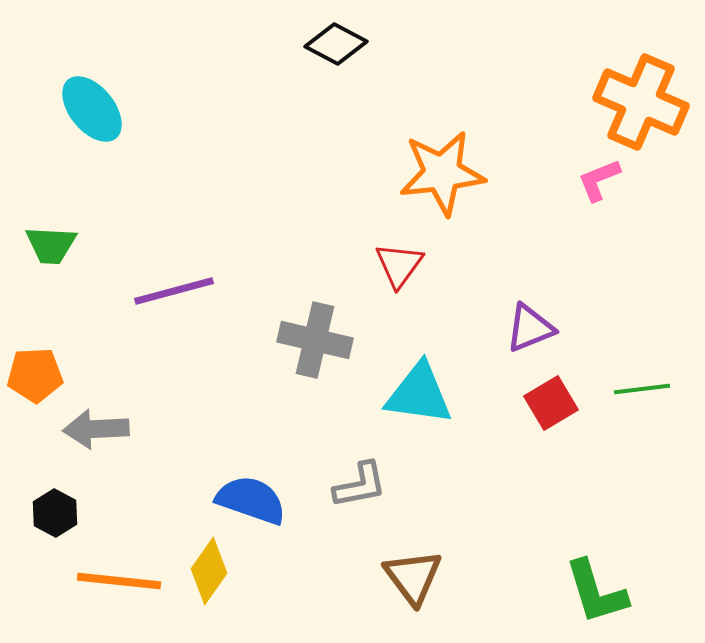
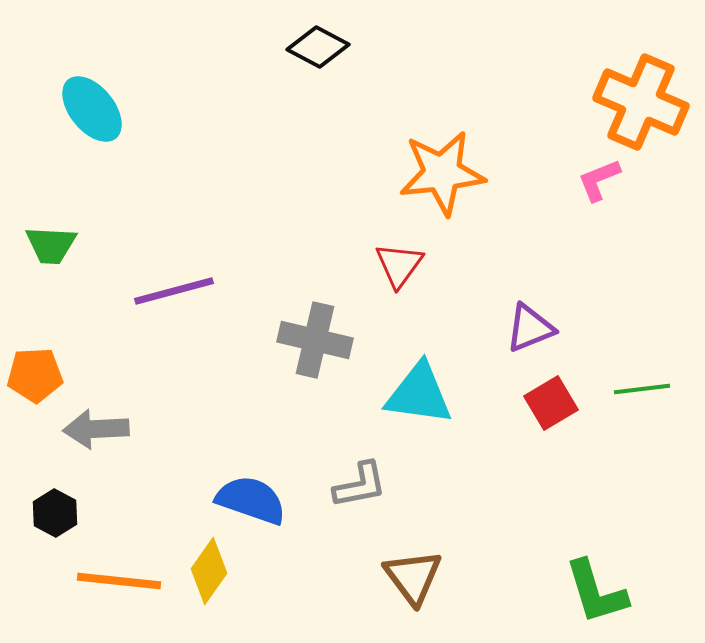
black diamond: moved 18 px left, 3 px down
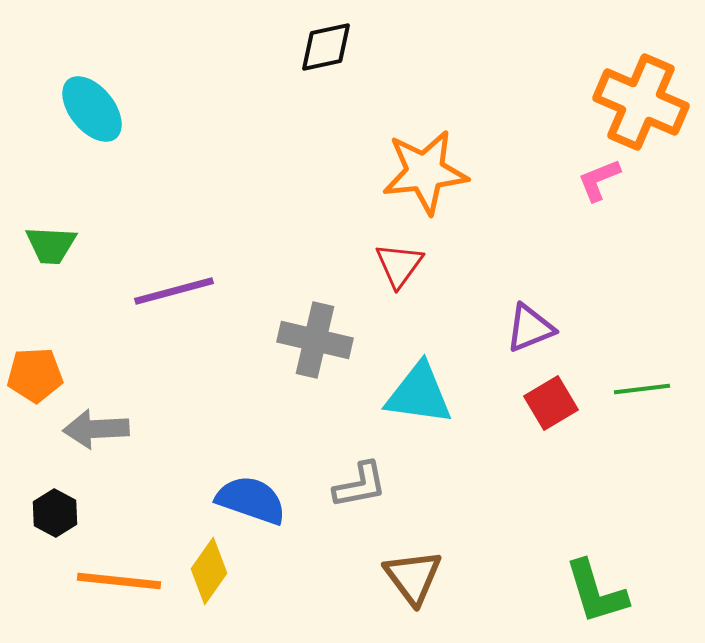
black diamond: moved 8 px right; rotated 40 degrees counterclockwise
orange star: moved 17 px left, 1 px up
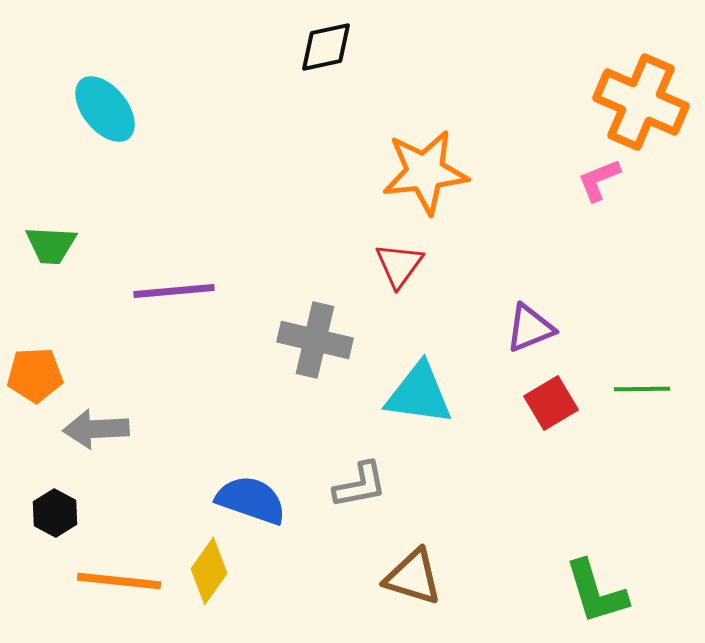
cyan ellipse: moved 13 px right
purple line: rotated 10 degrees clockwise
green line: rotated 6 degrees clockwise
brown triangle: rotated 36 degrees counterclockwise
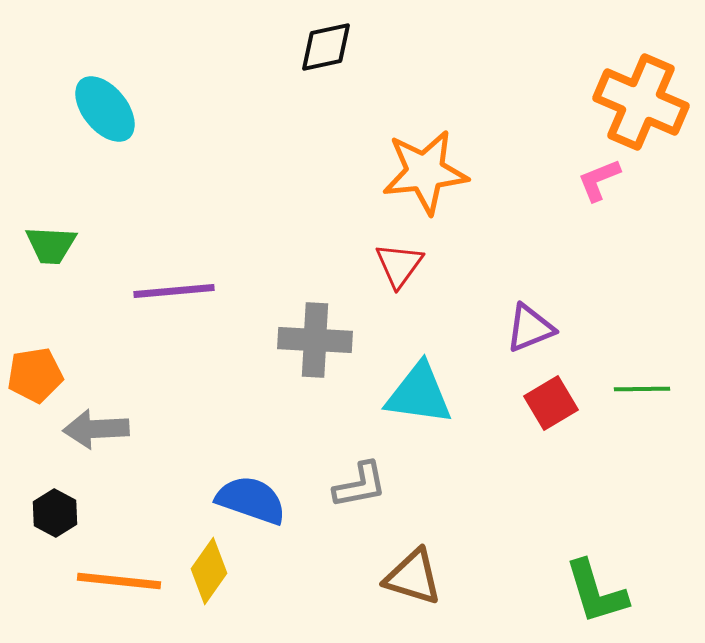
gray cross: rotated 10 degrees counterclockwise
orange pentagon: rotated 6 degrees counterclockwise
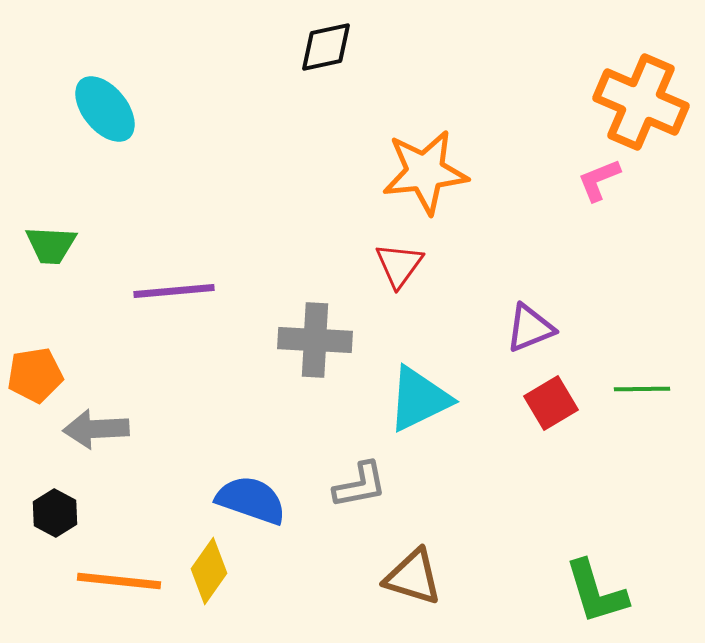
cyan triangle: moved 5 px down; rotated 34 degrees counterclockwise
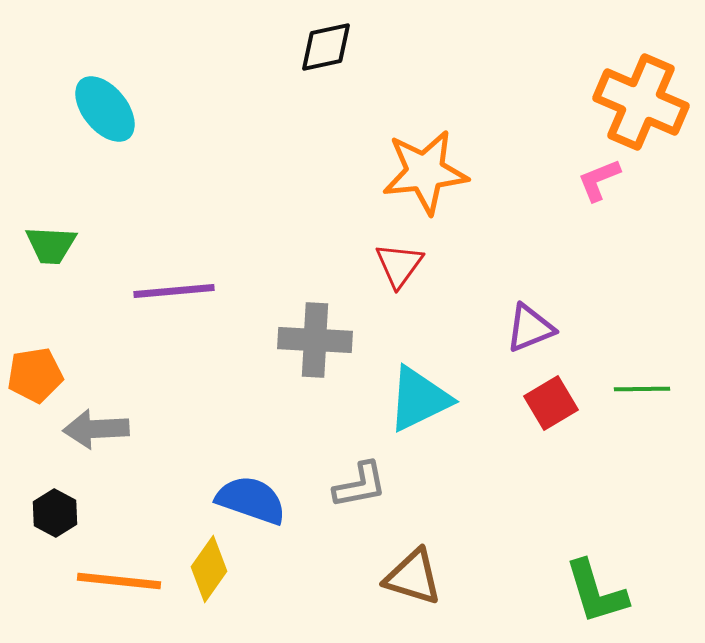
yellow diamond: moved 2 px up
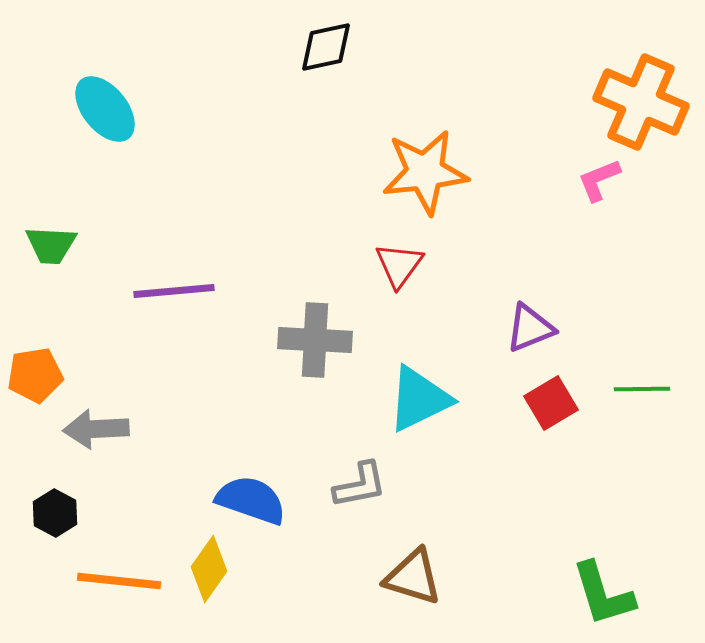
green L-shape: moved 7 px right, 2 px down
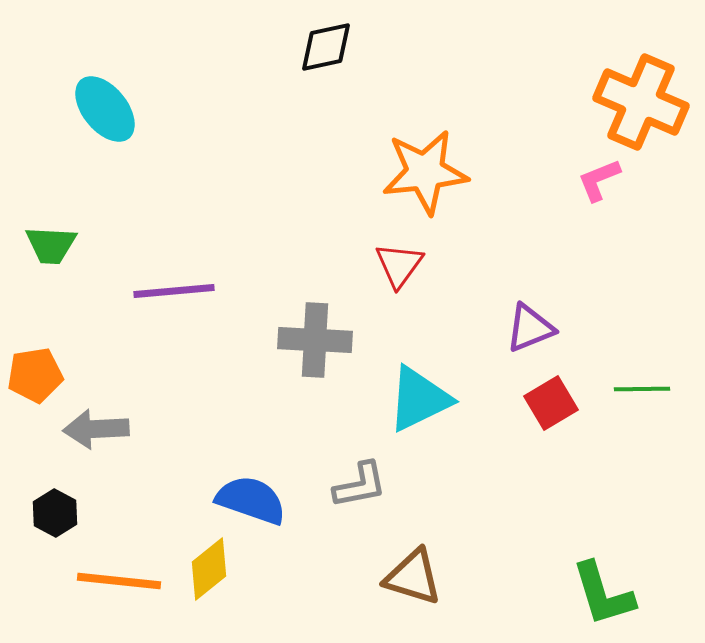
yellow diamond: rotated 16 degrees clockwise
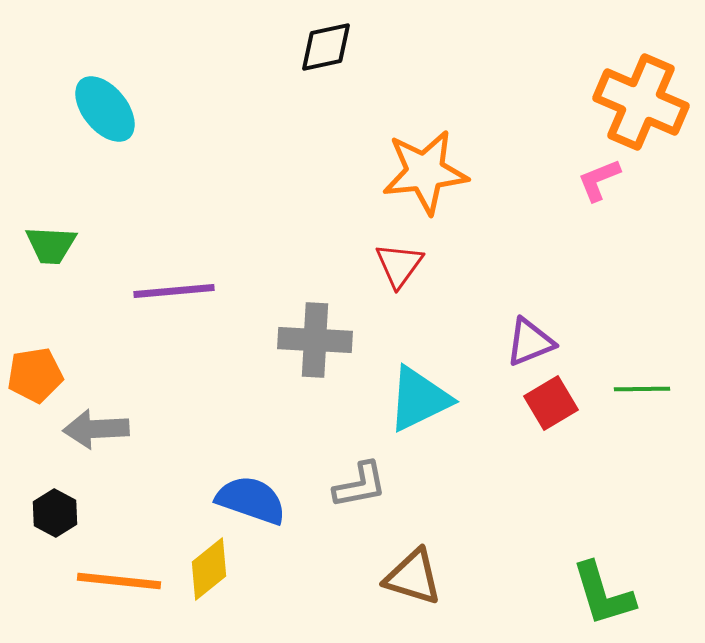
purple triangle: moved 14 px down
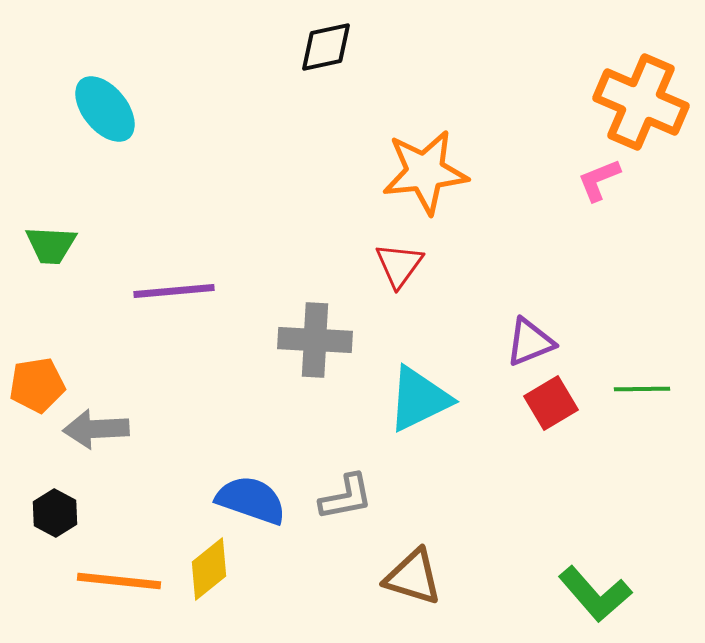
orange pentagon: moved 2 px right, 10 px down
gray L-shape: moved 14 px left, 12 px down
green L-shape: moved 8 px left; rotated 24 degrees counterclockwise
